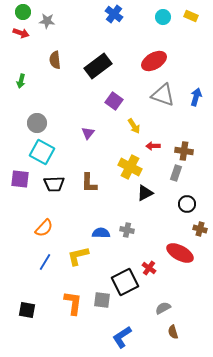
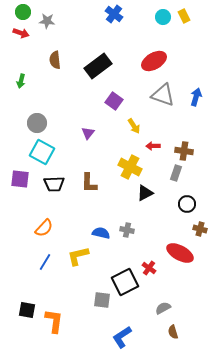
yellow rectangle at (191, 16): moved 7 px left; rotated 40 degrees clockwise
blue semicircle at (101, 233): rotated 12 degrees clockwise
orange L-shape at (73, 303): moved 19 px left, 18 px down
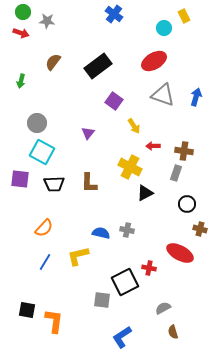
cyan circle at (163, 17): moved 1 px right, 11 px down
brown semicircle at (55, 60): moved 2 px left, 2 px down; rotated 42 degrees clockwise
red cross at (149, 268): rotated 24 degrees counterclockwise
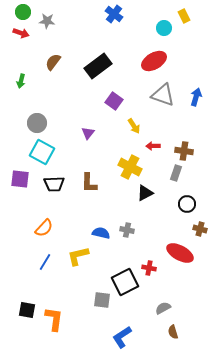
orange L-shape at (54, 321): moved 2 px up
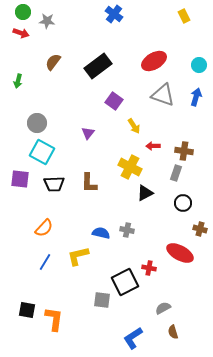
cyan circle at (164, 28): moved 35 px right, 37 px down
green arrow at (21, 81): moved 3 px left
black circle at (187, 204): moved 4 px left, 1 px up
blue L-shape at (122, 337): moved 11 px right, 1 px down
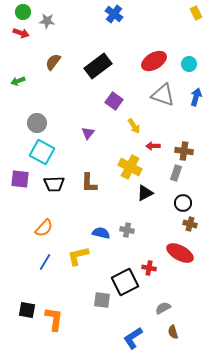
yellow rectangle at (184, 16): moved 12 px right, 3 px up
cyan circle at (199, 65): moved 10 px left, 1 px up
green arrow at (18, 81): rotated 56 degrees clockwise
brown cross at (200, 229): moved 10 px left, 5 px up
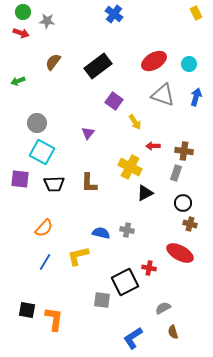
yellow arrow at (134, 126): moved 1 px right, 4 px up
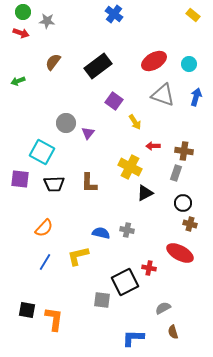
yellow rectangle at (196, 13): moved 3 px left, 2 px down; rotated 24 degrees counterclockwise
gray circle at (37, 123): moved 29 px right
blue L-shape at (133, 338): rotated 35 degrees clockwise
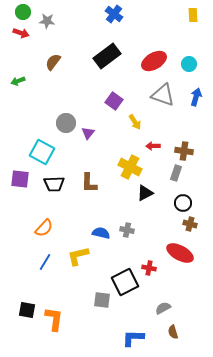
yellow rectangle at (193, 15): rotated 48 degrees clockwise
black rectangle at (98, 66): moved 9 px right, 10 px up
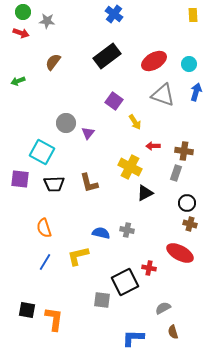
blue arrow at (196, 97): moved 5 px up
brown L-shape at (89, 183): rotated 15 degrees counterclockwise
black circle at (183, 203): moved 4 px right
orange semicircle at (44, 228): rotated 120 degrees clockwise
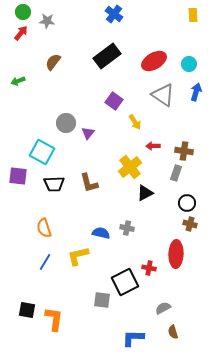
red arrow at (21, 33): rotated 70 degrees counterclockwise
gray triangle at (163, 95): rotated 15 degrees clockwise
yellow cross at (130, 167): rotated 25 degrees clockwise
purple square at (20, 179): moved 2 px left, 3 px up
gray cross at (127, 230): moved 2 px up
red ellipse at (180, 253): moved 4 px left, 1 px down; rotated 64 degrees clockwise
